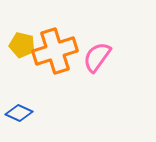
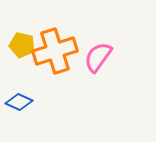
pink semicircle: moved 1 px right
blue diamond: moved 11 px up
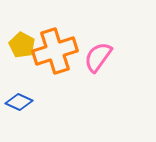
yellow pentagon: rotated 15 degrees clockwise
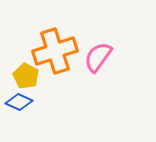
yellow pentagon: moved 4 px right, 31 px down
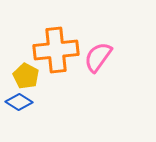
orange cross: moved 1 px right, 1 px up; rotated 12 degrees clockwise
blue diamond: rotated 8 degrees clockwise
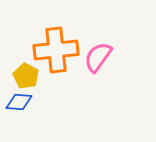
blue diamond: rotated 28 degrees counterclockwise
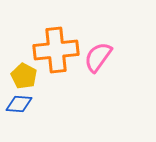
yellow pentagon: moved 2 px left
blue diamond: moved 2 px down
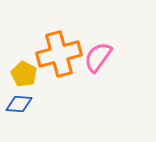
orange cross: moved 3 px right, 4 px down; rotated 9 degrees counterclockwise
yellow pentagon: moved 2 px up
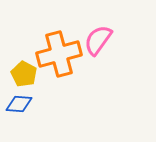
pink semicircle: moved 17 px up
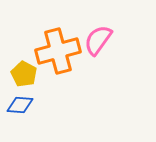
orange cross: moved 1 px left, 3 px up
blue diamond: moved 1 px right, 1 px down
